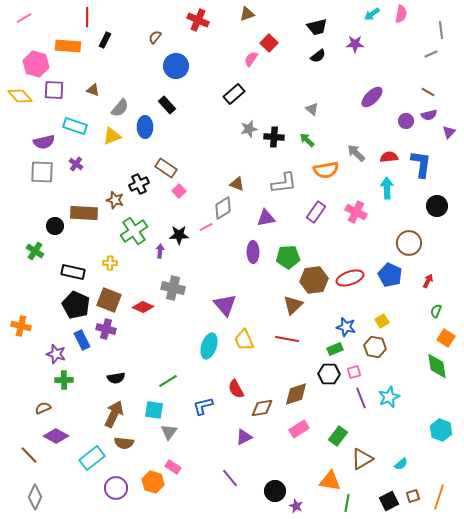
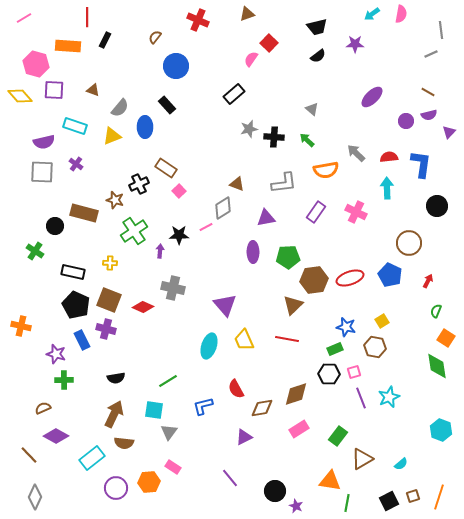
brown rectangle at (84, 213): rotated 12 degrees clockwise
orange hexagon at (153, 482): moved 4 px left; rotated 20 degrees counterclockwise
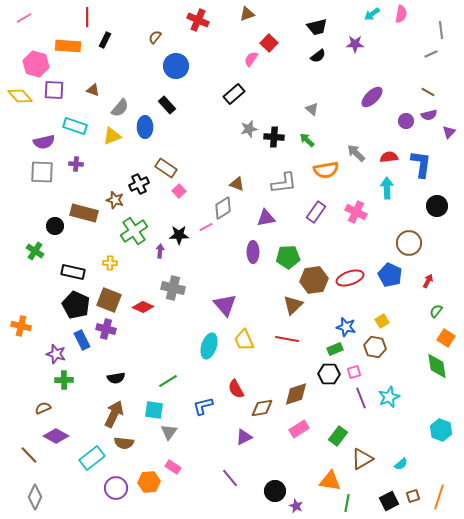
purple cross at (76, 164): rotated 32 degrees counterclockwise
green semicircle at (436, 311): rotated 16 degrees clockwise
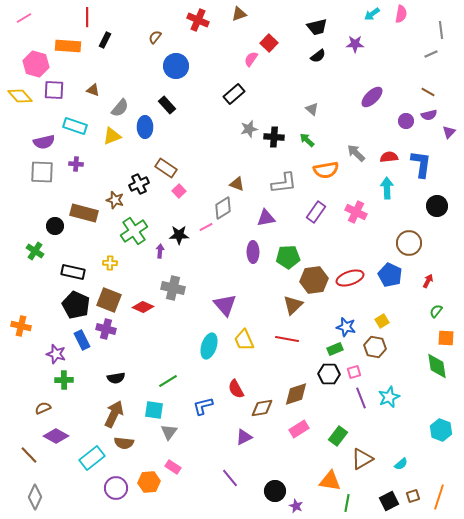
brown triangle at (247, 14): moved 8 px left
orange square at (446, 338): rotated 30 degrees counterclockwise
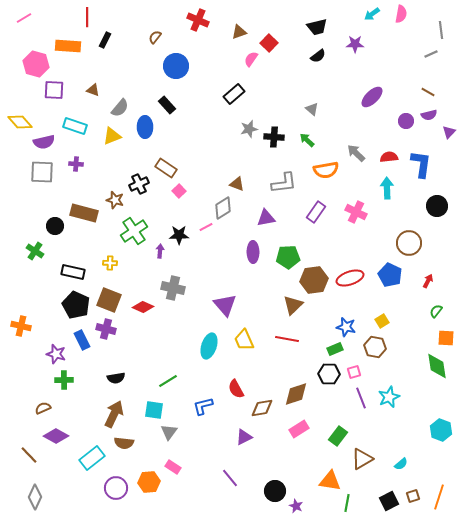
brown triangle at (239, 14): moved 18 px down
yellow diamond at (20, 96): moved 26 px down
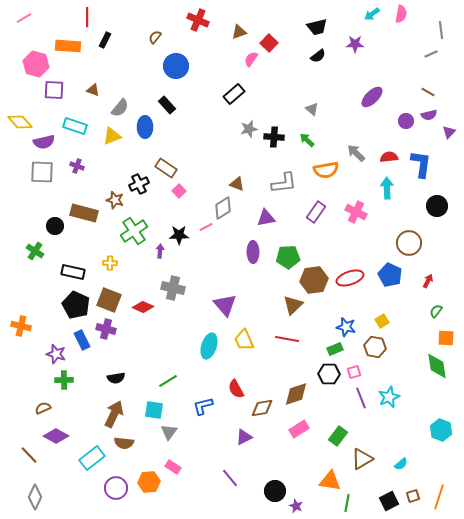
purple cross at (76, 164): moved 1 px right, 2 px down; rotated 16 degrees clockwise
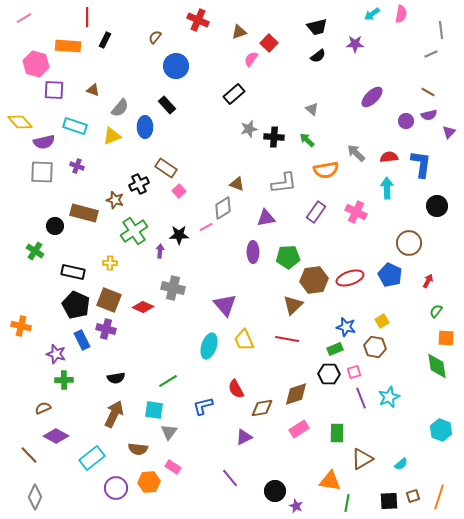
green rectangle at (338, 436): moved 1 px left, 3 px up; rotated 36 degrees counterclockwise
brown semicircle at (124, 443): moved 14 px right, 6 px down
black square at (389, 501): rotated 24 degrees clockwise
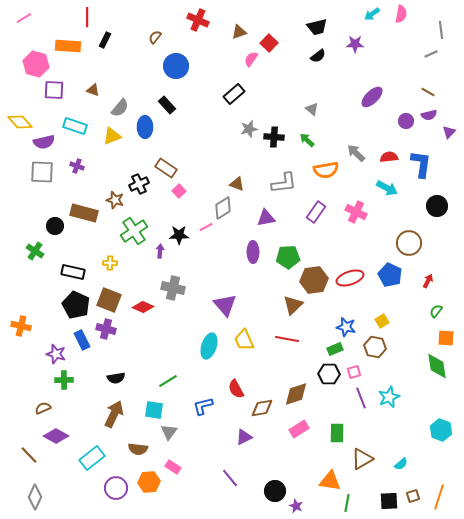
cyan arrow at (387, 188): rotated 120 degrees clockwise
